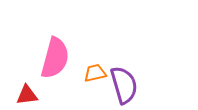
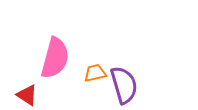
red triangle: rotated 40 degrees clockwise
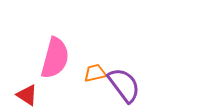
purple semicircle: rotated 21 degrees counterclockwise
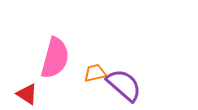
purple semicircle: rotated 12 degrees counterclockwise
red triangle: moved 1 px up
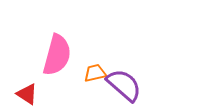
pink semicircle: moved 2 px right, 3 px up
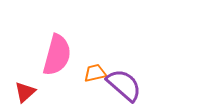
red triangle: moved 2 px left, 2 px up; rotated 45 degrees clockwise
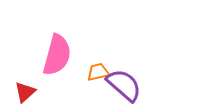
orange trapezoid: moved 3 px right, 1 px up
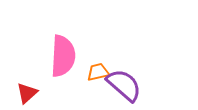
pink semicircle: moved 6 px right, 1 px down; rotated 12 degrees counterclockwise
red triangle: moved 2 px right, 1 px down
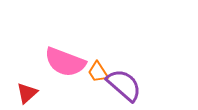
pink semicircle: moved 2 px right, 6 px down; rotated 108 degrees clockwise
orange trapezoid: rotated 110 degrees counterclockwise
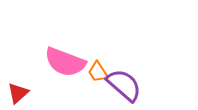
red triangle: moved 9 px left
